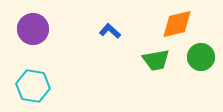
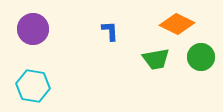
orange diamond: rotated 40 degrees clockwise
blue L-shape: rotated 45 degrees clockwise
green trapezoid: moved 1 px up
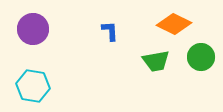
orange diamond: moved 3 px left
green trapezoid: moved 2 px down
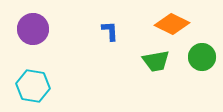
orange diamond: moved 2 px left
green circle: moved 1 px right
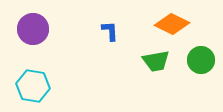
green circle: moved 1 px left, 3 px down
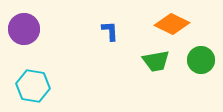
purple circle: moved 9 px left
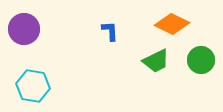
green trapezoid: rotated 16 degrees counterclockwise
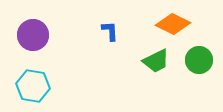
orange diamond: moved 1 px right
purple circle: moved 9 px right, 6 px down
green circle: moved 2 px left
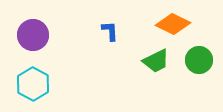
cyan hexagon: moved 2 px up; rotated 20 degrees clockwise
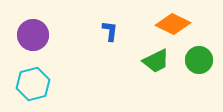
blue L-shape: rotated 10 degrees clockwise
cyan hexagon: rotated 16 degrees clockwise
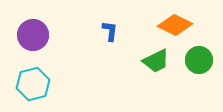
orange diamond: moved 2 px right, 1 px down
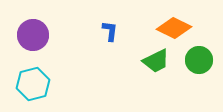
orange diamond: moved 1 px left, 3 px down
